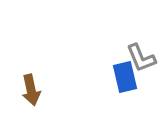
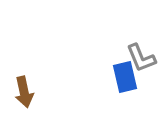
brown arrow: moved 7 px left, 2 px down
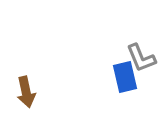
brown arrow: moved 2 px right
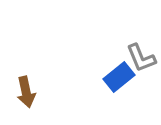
blue rectangle: moved 6 px left; rotated 64 degrees clockwise
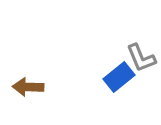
brown arrow: moved 2 px right, 5 px up; rotated 104 degrees clockwise
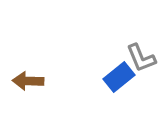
brown arrow: moved 6 px up
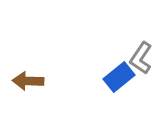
gray L-shape: rotated 56 degrees clockwise
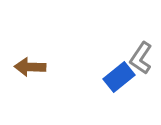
brown arrow: moved 2 px right, 14 px up
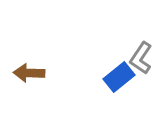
brown arrow: moved 1 px left, 6 px down
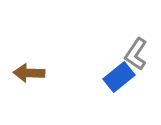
gray L-shape: moved 5 px left, 4 px up
